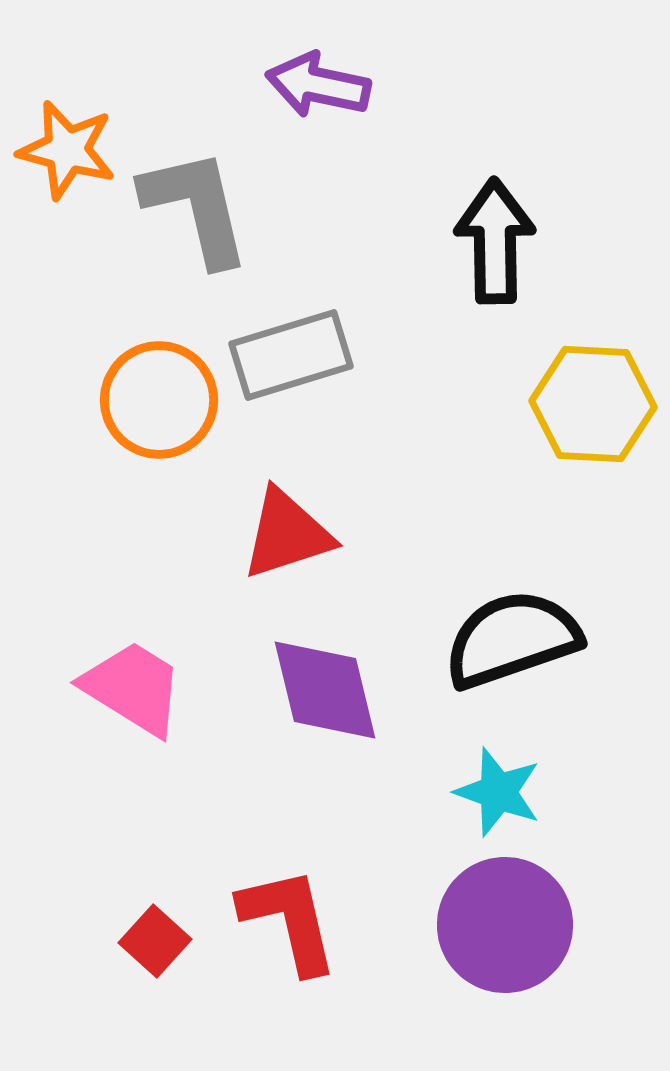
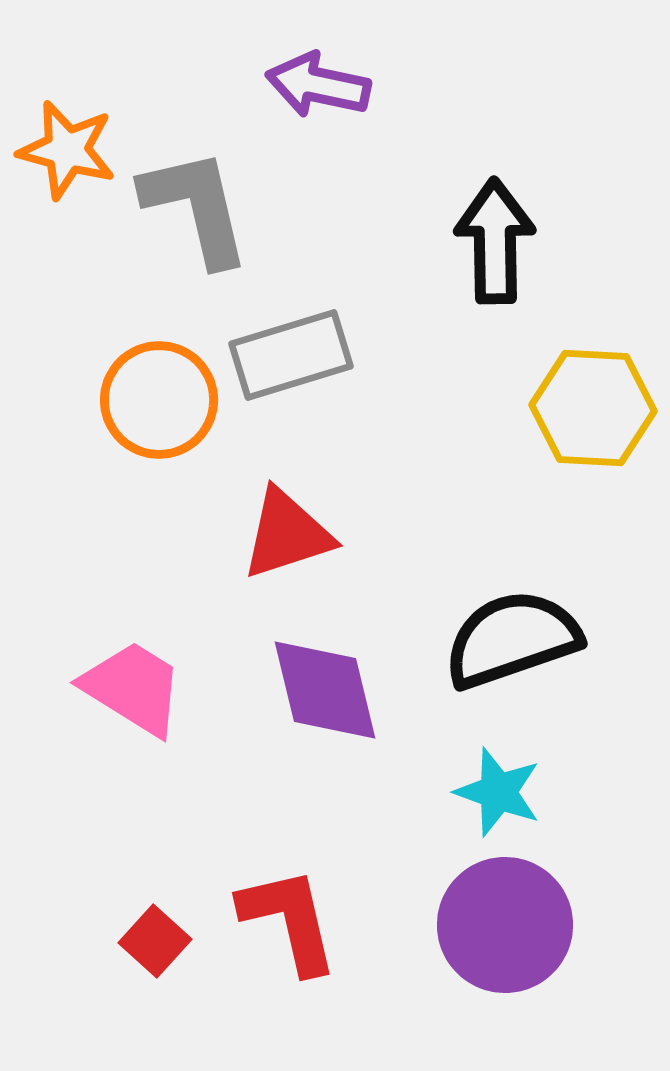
yellow hexagon: moved 4 px down
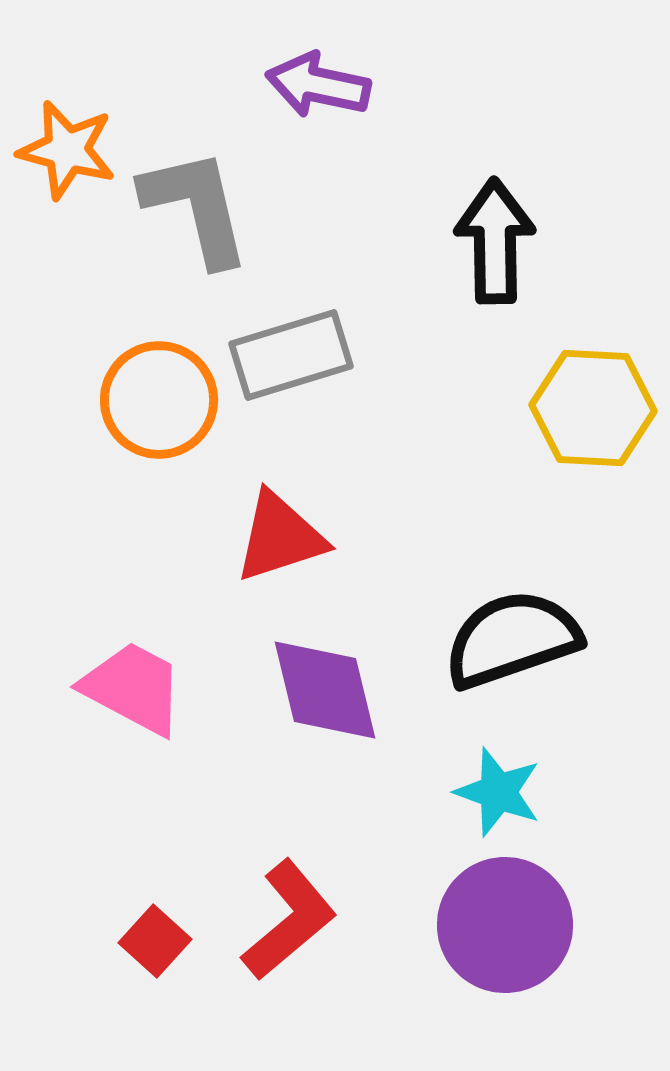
red triangle: moved 7 px left, 3 px down
pink trapezoid: rotated 4 degrees counterclockwise
red L-shape: rotated 63 degrees clockwise
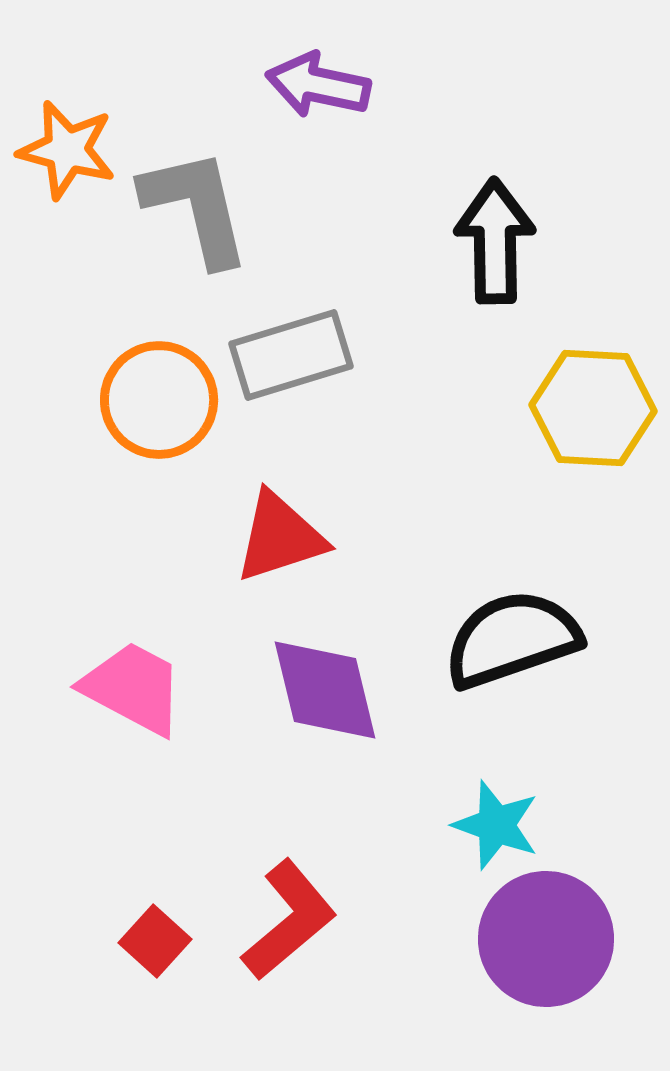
cyan star: moved 2 px left, 33 px down
purple circle: moved 41 px right, 14 px down
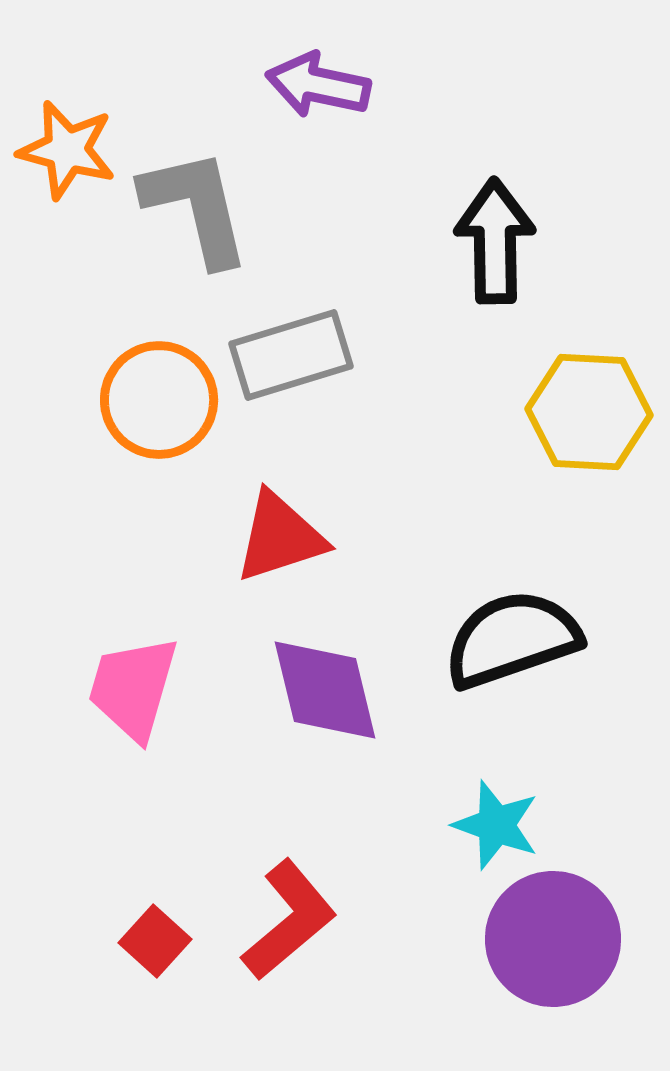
yellow hexagon: moved 4 px left, 4 px down
pink trapezoid: rotated 102 degrees counterclockwise
purple circle: moved 7 px right
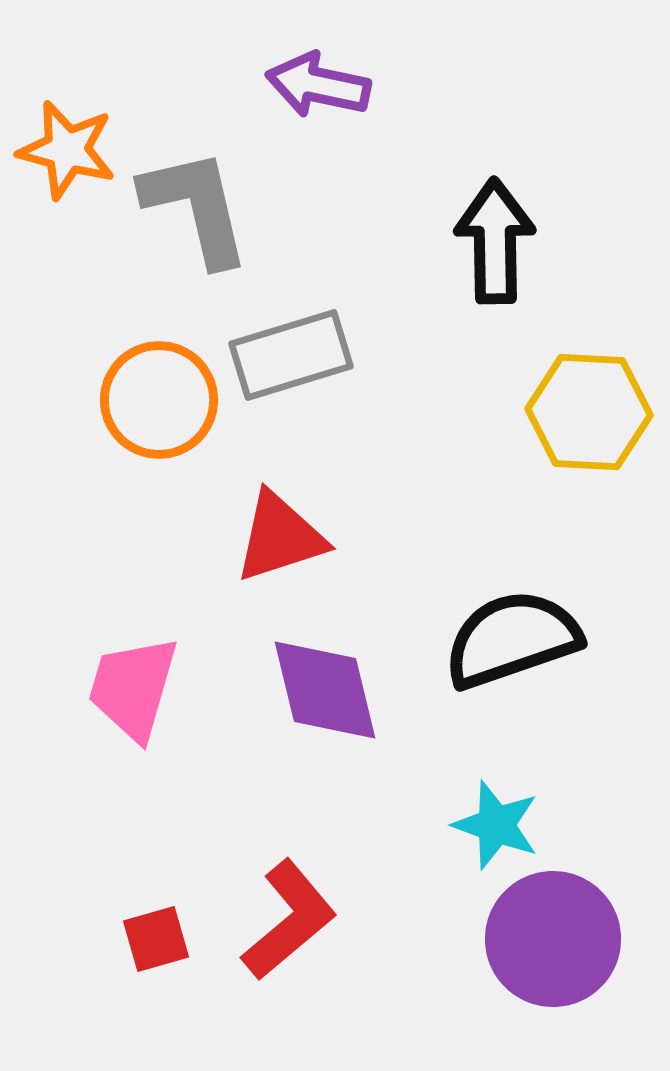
red square: moved 1 px right, 2 px up; rotated 32 degrees clockwise
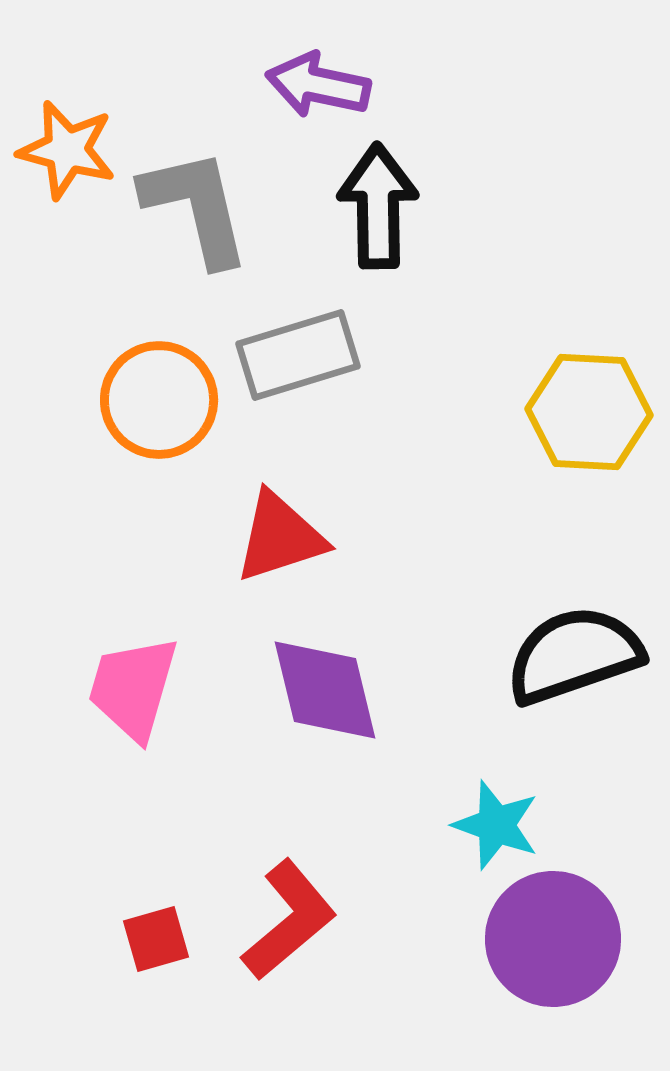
black arrow: moved 117 px left, 35 px up
gray rectangle: moved 7 px right
black semicircle: moved 62 px right, 16 px down
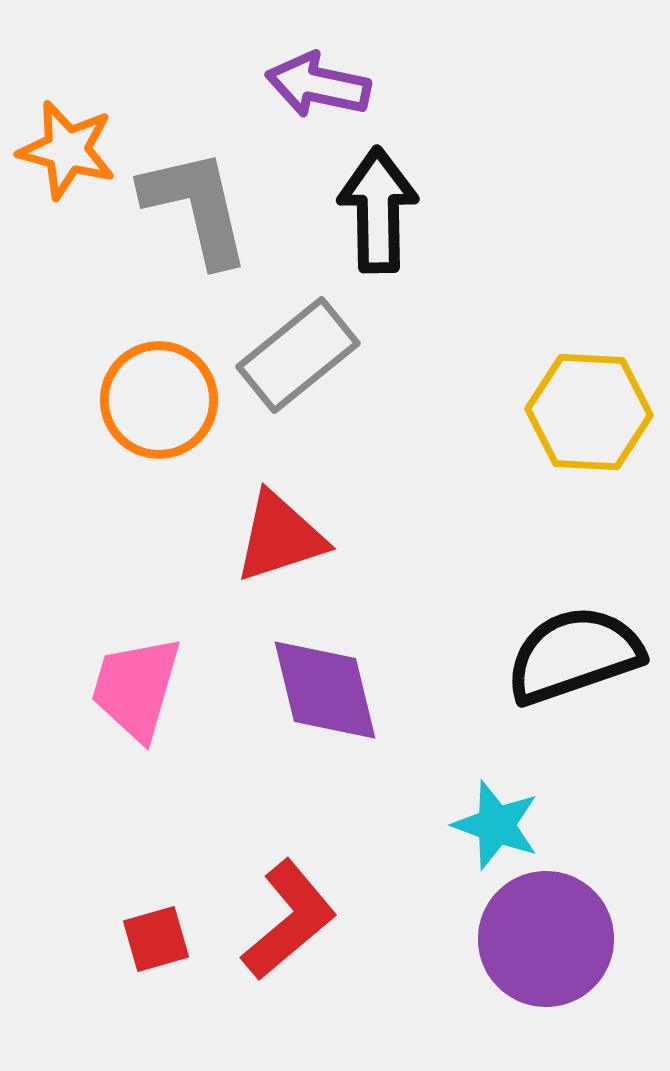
black arrow: moved 4 px down
gray rectangle: rotated 22 degrees counterclockwise
pink trapezoid: moved 3 px right
purple circle: moved 7 px left
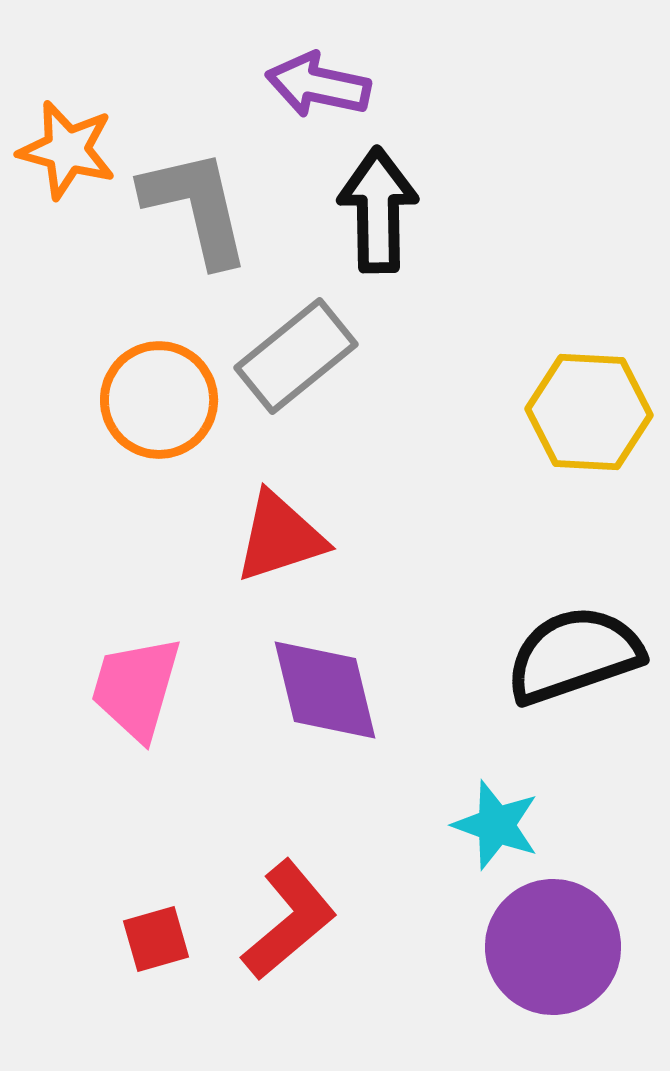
gray rectangle: moved 2 px left, 1 px down
purple circle: moved 7 px right, 8 px down
